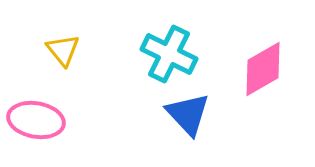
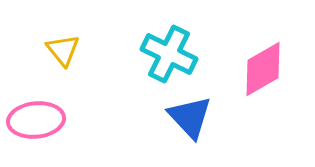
blue triangle: moved 2 px right, 3 px down
pink ellipse: rotated 16 degrees counterclockwise
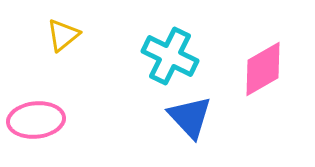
yellow triangle: moved 15 px up; rotated 30 degrees clockwise
cyan cross: moved 1 px right, 2 px down
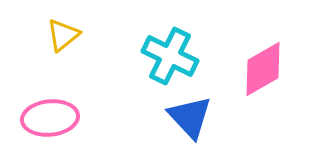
pink ellipse: moved 14 px right, 2 px up
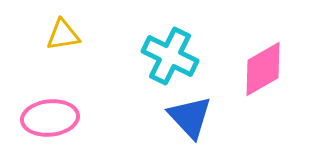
yellow triangle: rotated 30 degrees clockwise
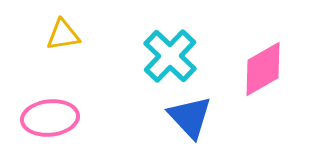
cyan cross: rotated 18 degrees clockwise
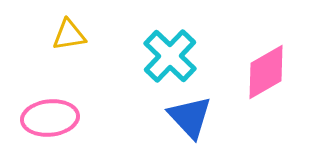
yellow triangle: moved 6 px right
pink diamond: moved 3 px right, 3 px down
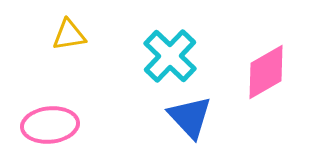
pink ellipse: moved 7 px down
